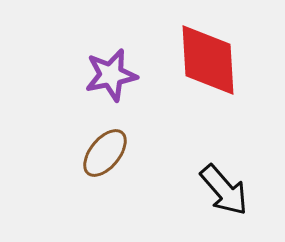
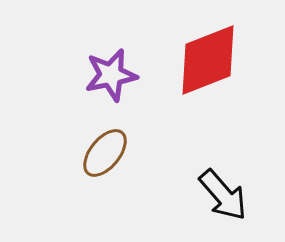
red diamond: rotated 72 degrees clockwise
black arrow: moved 1 px left, 5 px down
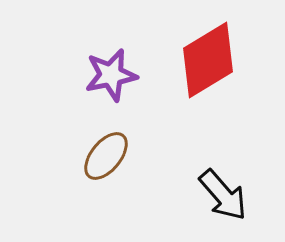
red diamond: rotated 10 degrees counterclockwise
brown ellipse: moved 1 px right, 3 px down
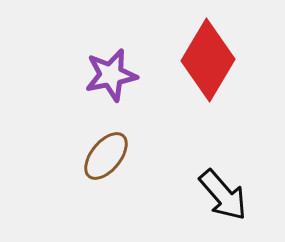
red diamond: rotated 28 degrees counterclockwise
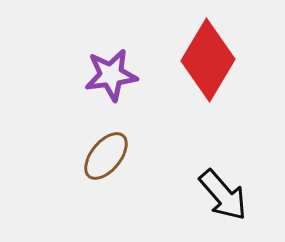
purple star: rotated 4 degrees clockwise
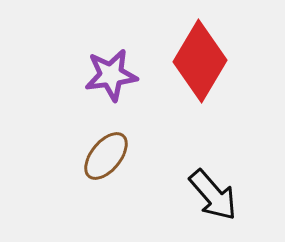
red diamond: moved 8 px left, 1 px down
black arrow: moved 10 px left
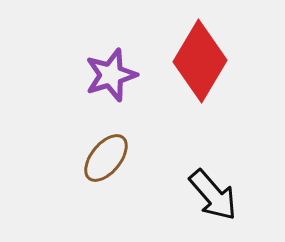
purple star: rotated 10 degrees counterclockwise
brown ellipse: moved 2 px down
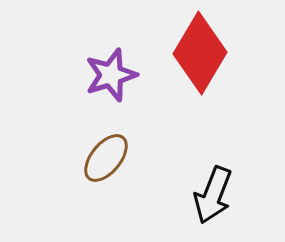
red diamond: moved 8 px up
black arrow: rotated 62 degrees clockwise
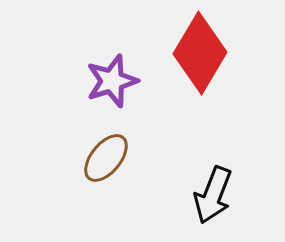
purple star: moved 1 px right, 6 px down
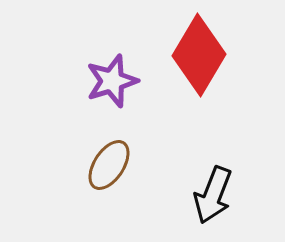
red diamond: moved 1 px left, 2 px down
brown ellipse: moved 3 px right, 7 px down; rotated 6 degrees counterclockwise
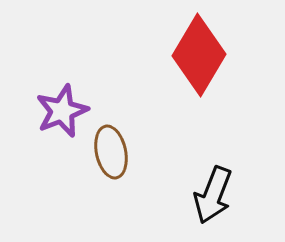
purple star: moved 50 px left, 30 px down; rotated 4 degrees counterclockwise
brown ellipse: moved 2 px right, 13 px up; rotated 45 degrees counterclockwise
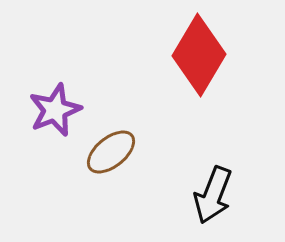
purple star: moved 7 px left, 1 px up
brown ellipse: rotated 63 degrees clockwise
